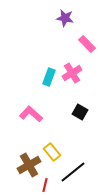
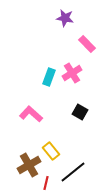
yellow rectangle: moved 1 px left, 1 px up
red line: moved 1 px right, 2 px up
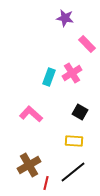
yellow rectangle: moved 23 px right, 10 px up; rotated 48 degrees counterclockwise
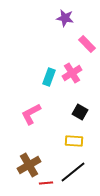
pink L-shape: rotated 70 degrees counterclockwise
red line: rotated 72 degrees clockwise
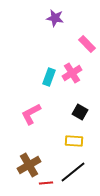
purple star: moved 10 px left
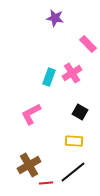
pink rectangle: moved 1 px right
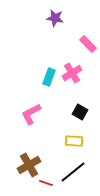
red line: rotated 24 degrees clockwise
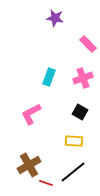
pink cross: moved 11 px right, 5 px down; rotated 12 degrees clockwise
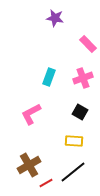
red line: rotated 48 degrees counterclockwise
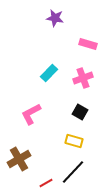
pink rectangle: rotated 30 degrees counterclockwise
cyan rectangle: moved 4 px up; rotated 24 degrees clockwise
yellow rectangle: rotated 12 degrees clockwise
brown cross: moved 10 px left, 6 px up
black line: rotated 8 degrees counterclockwise
